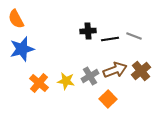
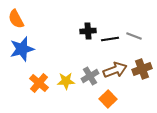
brown cross: moved 1 px right, 2 px up; rotated 18 degrees clockwise
yellow star: rotated 12 degrees counterclockwise
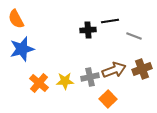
black cross: moved 1 px up
black line: moved 18 px up
brown arrow: moved 1 px left
gray cross: moved 1 px down; rotated 18 degrees clockwise
yellow star: moved 1 px left
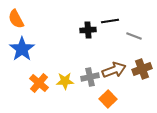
blue star: rotated 20 degrees counterclockwise
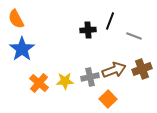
black line: rotated 60 degrees counterclockwise
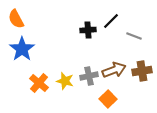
black line: moved 1 px right; rotated 24 degrees clockwise
brown cross: moved 2 px down; rotated 12 degrees clockwise
gray cross: moved 1 px left, 1 px up
yellow star: rotated 18 degrees clockwise
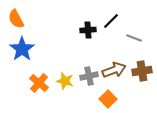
gray line: moved 2 px down
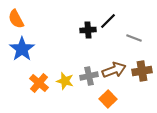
black line: moved 3 px left
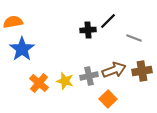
orange semicircle: moved 3 px left, 3 px down; rotated 108 degrees clockwise
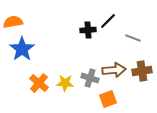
gray line: moved 1 px left
brown arrow: rotated 15 degrees clockwise
gray cross: moved 1 px right, 2 px down; rotated 30 degrees clockwise
yellow star: moved 2 px down; rotated 12 degrees counterclockwise
orange square: rotated 24 degrees clockwise
